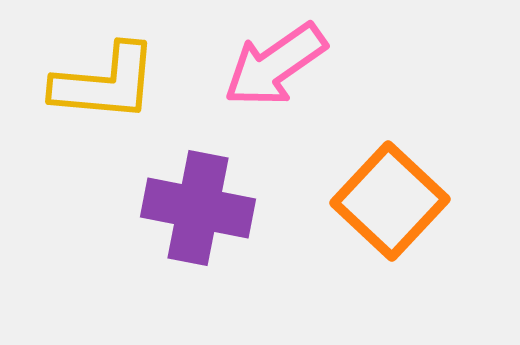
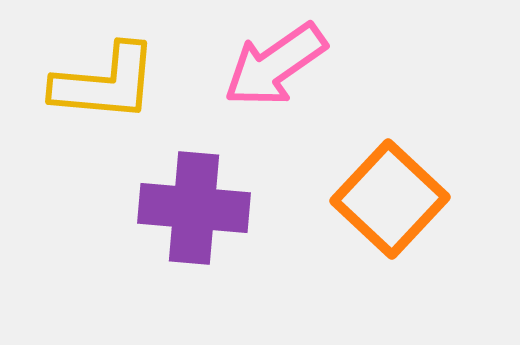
orange square: moved 2 px up
purple cross: moved 4 px left; rotated 6 degrees counterclockwise
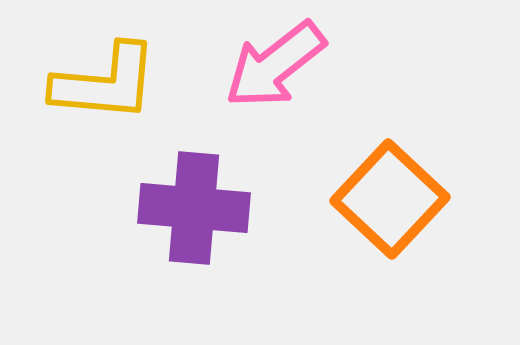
pink arrow: rotated 3 degrees counterclockwise
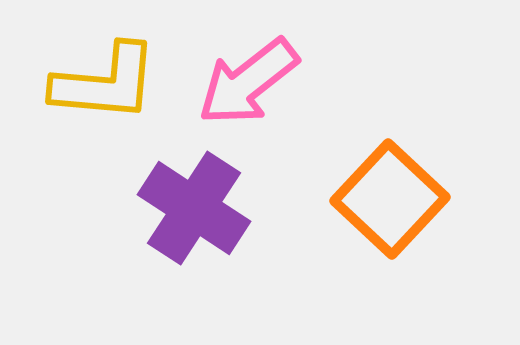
pink arrow: moved 27 px left, 17 px down
purple cross: rotated 28 degrees clockwise
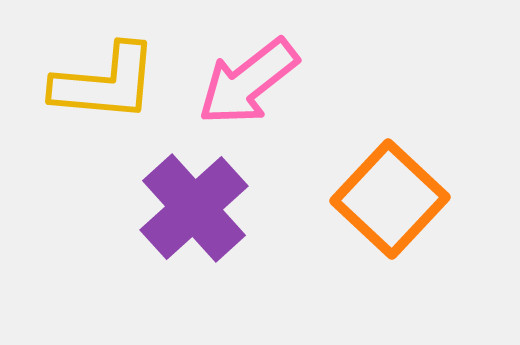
purple cross: rotated 15 degrees clockwise
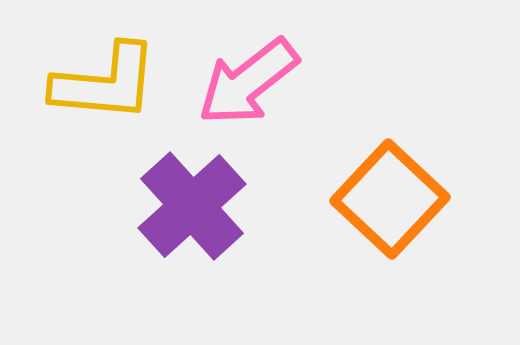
purple cross: moved 2 px left, 2 px up
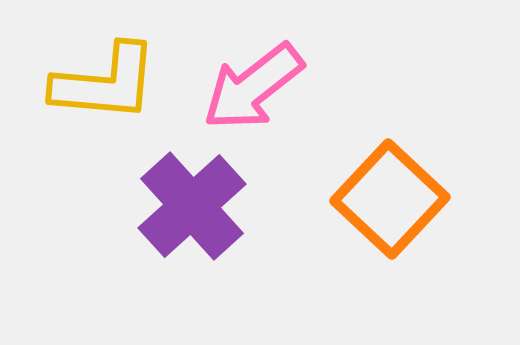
pink arrow: moved 5 px right, 5 px down
